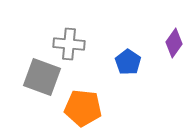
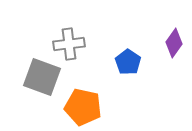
gray cross: rotated 12 degrees counterclockwise
orange pentagon: moved 1 px up; rotated 6 degrees clockwise
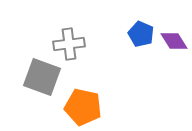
purple diamond: moved 2 px up; rotated 68 degrees counterclockwise
blue pentagon: moved 13 px right, 28 px up; rotated 10 degrees counterclockwise
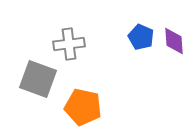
blue pentagon: moved 3 px down
purple diamond: rotated 28 degrees clockwise
gray square: moved 4 px left, 2 px down
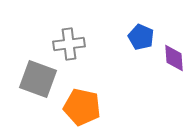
purple diamond: moved 17 px down
orange pentagon: moved 1 px left
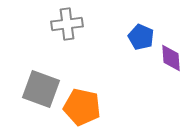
gray cross: moved 2 px left, 20 px up
purple diamond: moved 3 px left
gray square: moved 3 px right, 10 px down
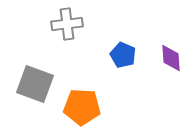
blue pentagon: moved 18 px left, 18 px down
gray square: moved 6 px left, 5 px up
orange pentagon: rotated 9 degrees counterclockwise
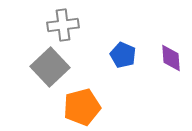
gray cross: moved 4 px left, 1 px down
gray square: moved 15 px right, 17 px up; rotated 27 degrees clockwise
orange pentagon: rotated 18 degrees counterclockwise
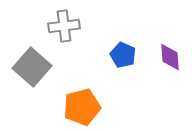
gray cross: moved 1 px right, 1 px down
purple diamond: moved 1 px left, 1 px up
gray square: moved 18 px left; rotated 6 degrees counterclockwise
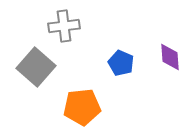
blue pentagon: moved 2 px left, 8 px down
gray square: moved 4 px right
orange pentagon: rotated 9 degrees clockwise
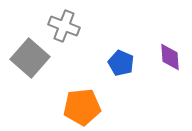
gray cross: rotated 28 degrees clockwise
gray square: moved 6 px left, 9 px up
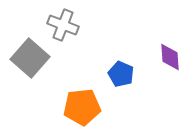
gray cross: moved 1 px left, 1 px up
blue pentagon: moved 11 px down
